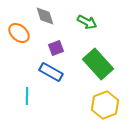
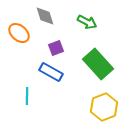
yellow hexagon: moved 1 px left, 2 px down
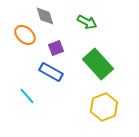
orange ellipse: moved 6 px right, 2 px down
cyan line: rotated 42 degrees counterclockwise
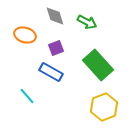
gray diamond: moved 10 px right
orange ellipse: rotated 25 degrees counterclockwise
green rectangle: moved 1 px down
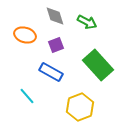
purple square: moved 3 px up
yellow hexagon: moved 24 px left
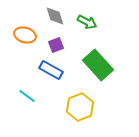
blue rectangle: moved 2 px up
cyan line: rotated 12 degrees counterclockwise
